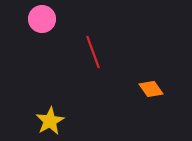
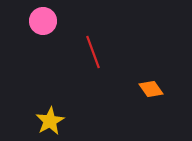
pink circle: moved 1 px right, 2 px down
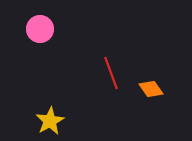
pink circle: moved 3 px left, 8 px down
red line: moved 18 px right, 21 px down
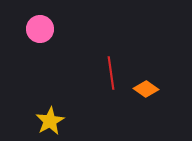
red line: rotated 12 degrees clockwise
orange diamond: moved 5 px left; rotated 20 degrees counterclockwise
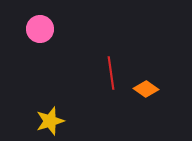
yellow star: rotated 12 degrees clockwise
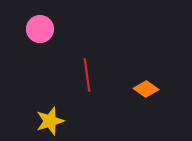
red line: moved 24 px left, 2 px down
